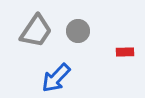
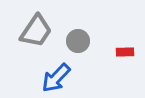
gray circle: moved 10 px down
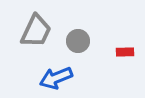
gray trapezoid: rotated 9 degrees counterclockwise
blue arrow: rotated 24 degrees clockwise
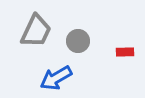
blue arrow: rotated 8 degrees counterclockwise
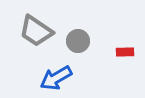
gray trapezoid: rotated 99 degrees clockwise
